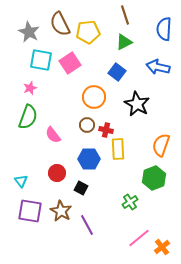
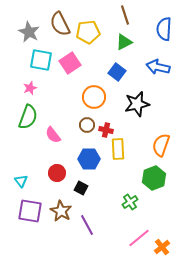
black star: rotated 30 degrees clockwise
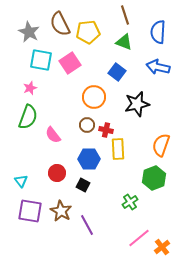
blue semicircle: moved 6 px left, 3 px down
green triangle: rotated 48 degrees clockwise
black square: moved 2 px right, 3 px up
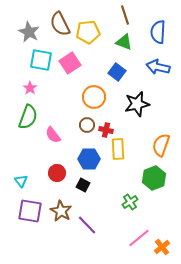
pink star: rotated 16 degrees counterclockwise
purple line: rotated 15 degrees counterclockwise
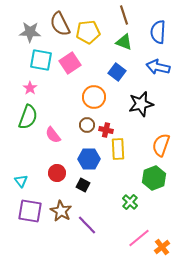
brown line: moved 1 px left
gray star: moved 1 px right; rotated 25 degrees counterclockwise
black star: moved 4 px right
green cross: rotated 14 degrees counterclockwise
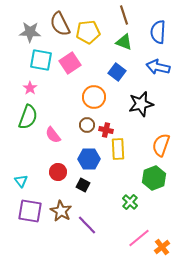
red circle: moved 1 px right, 1 px up
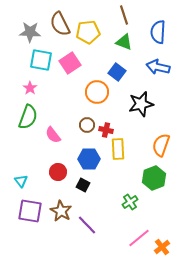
orange circle: moved 3 px right, 5 px up
green cross: rotated 14 degrees clockwise
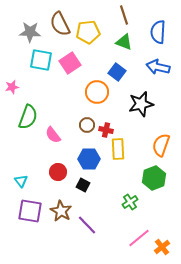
pink star: moved 18 px left, 1 px up; rotated 24 degrees clockwise
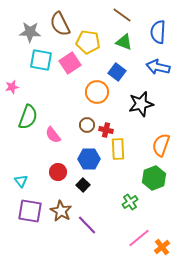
brown line: moved 2 px left; rotated 36 degrees counterclockwise
yellow pentagon: moved 10 px down; rotated 15 degrees clockwise
black square: rotated 16 degrees clockwise
